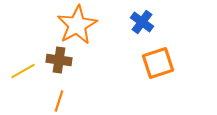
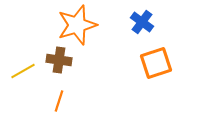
orange star: rotated 12 degrees clockwise
orange square: moved 2 px left
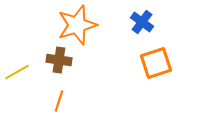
yellow line: moved 6 px left, 1 px down
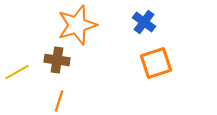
blue cross: moved 2 px right
brown cross: moved 2 px left
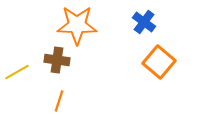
orange star: rotated 18 degrees clockwise
orange square: moved 3 px right, 1 px up; rotated 32 degrees counterclockwise
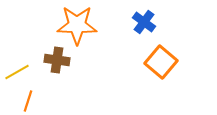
orange square: moved 2 px right
orange line: moved 31 px left
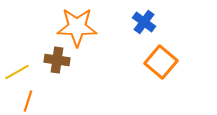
orange star: moved 2 px down
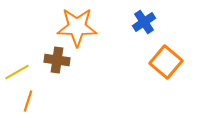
blue cross: rotated 20 degrees clockwise
orange square: moved 5 px right
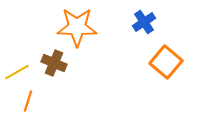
brown cross: moved 3 px left, 3 px down; rotated 15 degrees clockwise
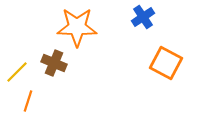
blue cross: moved 1 px left, 5 px up
orange square: moved 1 px down; rotated 12 degrees counterclockwise
yellow line: rotated 15 degrees counterclockwise
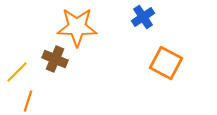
brown cross: moved 1 px right, 4 px up
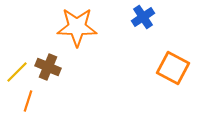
brown cross: moved 7 px left, 8 px down
orange square: moved 7 px right, 5 px down
